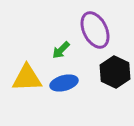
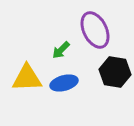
black hexagon: rotated 16 degrees counterclockwise
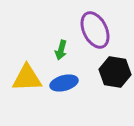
green arrow: rotated 30 degrees counterclockwise
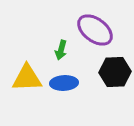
purple ellipse: rotated 27 degrees counterclockwise
black hexagon: rotated 12 degrees counterclockwise
blue ellipse: rotated 12 degrees clockwise
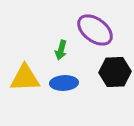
yellow triangle: moved 2 px left
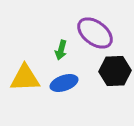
purple ellipse: moved 3 px down
black hexagon: moved 1 px up
blue ellipse: rotated 16 degrees counterclockwise
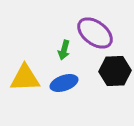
green arrow: moved 3 px right
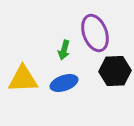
purple ellipse: rotated 33 degrees clockwise
yellow triangle: moved 2 px left, 1 px down
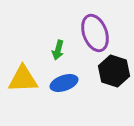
green arrow: moved 6 px left
black hexagon: moved 1 px left; rotated 20 degrees clockwise
